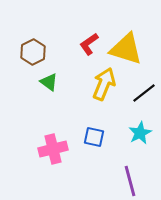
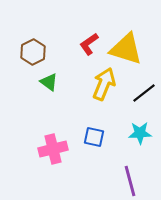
cyan star: rotated 25 degrees clockwise
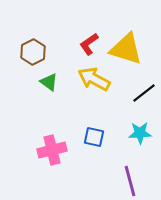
yellow arrow: moved 10 px left, 5 px up; rotated 84 degrees counterclockwise
pink cross: moved 1 px left, 1 px down
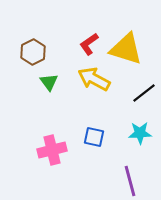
green triangle: rotated 18 degrees clockwise
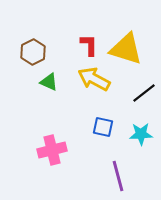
red L-shape: moved 1 px down; rotated 125 degrees clockwise
green triangle: rotated 30 degrees counterclockwise
cyan star: moved 1 px right, 1 px down
blue square: moved 9 px right, 10 px up
purple line: moved 12 px left, 5 px up
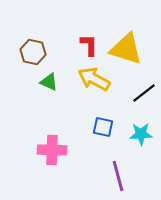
brown hexagon: rotated 20 degrees counterclockwise
pink cross: rotated 16 degrees clockwise
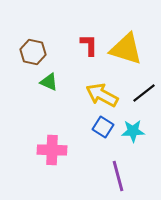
yellow arrow: moved 8 px right, 16 px down
blue square: rotated 20 degrees clockwise
cyan star: moved 8 px left, 3 px up
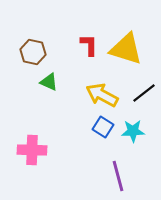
pink cross: moved 20 px left
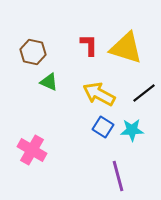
yellow triangle: moved 1 px up
yellow arrow: moved 3 px left, 1 px up
cyan star: moved 1 px left, 1 px up
pink cross: rotated 28 degrees clockwise
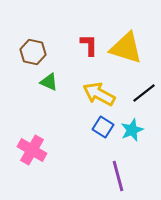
cyan star: rotated 20 degrees counterclockwise
